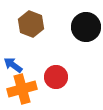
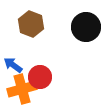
red circle: moved 16 px left
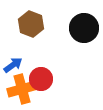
black circle: moved 2 px left, 1 px down
blue arrow: rotated 108 degrees clockwise
red circle: moved 1 px right, 2 px down
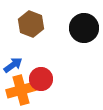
orange cross: moved 1 px left, 1 px down
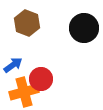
brown hexagon: moved 4 px left, 1 px up
orange cross: moved 3 px right, 2 px down
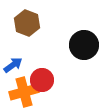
black circle: moved 17 px down
red circle: moved 1 px right, 1 px down
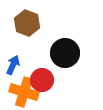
black circle: moved 19 px left, 8 px down
blue arrow: rotated 30 degrees counterclockwise
orange cross: rotated 32 degrees clockwise
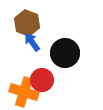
blue arrow: moved 19 px right, 23 px up; rotated 60 degrees counterclockwise
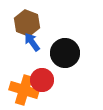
orange cross: moved 2 px up
